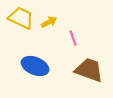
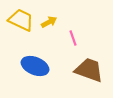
yellow trapezoid: moved 2 px down
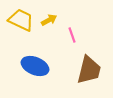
yellow arrow: moved 2 px up
pink line: moved 1 px left, 3 px up
brown trapezoid: rotated 84 degrees clockwise
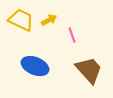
brown trapezoid: rotated 56 degrees counterclockwise
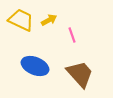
brown trapezoid: moved 9 px left, 4 px down
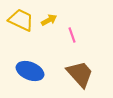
blue ellipse: moved 5 px left, 5 px down
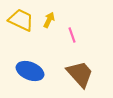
yellow arrow: rotated 35 degrees counterclockwise
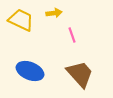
yellow arrow: moved 5 px right, 7 px up; rotated 56 degrees clockwise
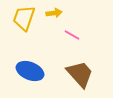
yellow trapezoid: moved 3 px right, 2 px up; rotated 96 degrees counterclockwise
pink line: rotated 42 degrees counterclockwise
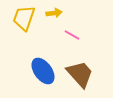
blue ellipse: moved 13 px right; rotated 32 degrees clockwise
